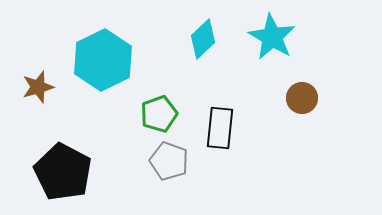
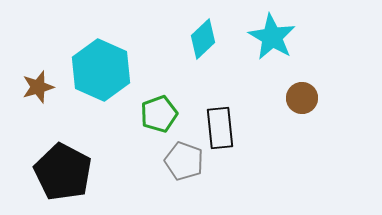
cyan hexagon: moved 2 px left, 10 px down; rotated 10 degrees counterclockwise
black rectangle: rotated 12 degrees counterclockwise
gray pentagon: moved 15 px right
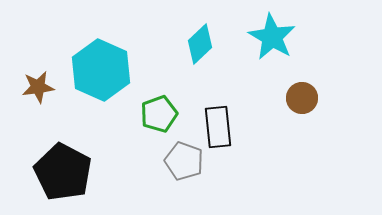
cyan diamond: moved 3 px left, 5 px down
brown star: rotated 8 degrees clockwise
black rectangle: moved 2 px left, 1 px up
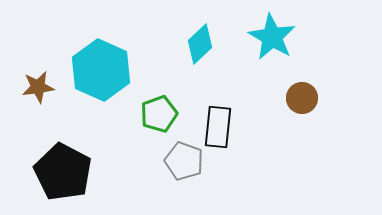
black rectangle: rotated 12 degrees clockwise
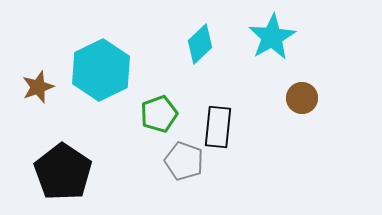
cyan star: rotated 12 degrees clockwise
cyan hexagon: rotated 10 degrees clockwise
brown star: rotated 12 degrees counterclockwise
black pentagon: rotated 6 degrees clockwise
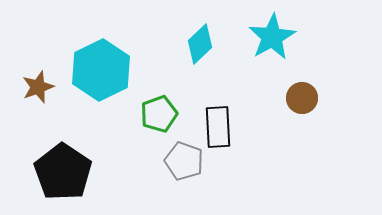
black rectangle: rotated 9 degrees counterclockwise
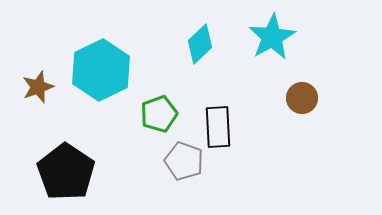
black pentagon: moved 3 px right
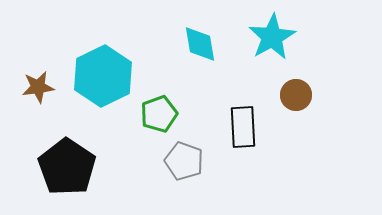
cyan diamond: rotated 57 degrees counterclockwise
cyan hexagon: moved 2 px right, 6 px down
brown star: rotated 12 degrees clockwise
brown circle: moved 6 px left, 3 px up
black rectangle: moved 25 px right
black pentagon: moved 1 px right, 5 px up
